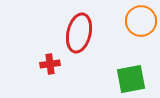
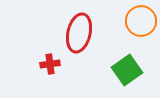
green square: moved 4 px left, 9 px up; rotated 24 degrees counterclockwise
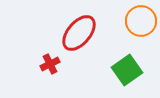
red ellipse: rotated 27 degrees clockwise
red cross: rotated 18 degrees counterclockwise
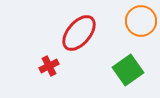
red cross: moved 1 px left, 2 px down
green square: moved 1 px right
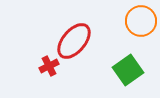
red ellipse: moved 5 px left, 8 px down
